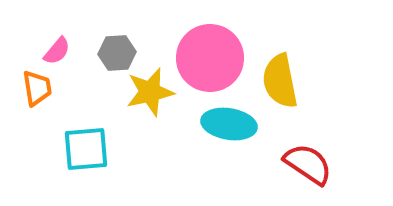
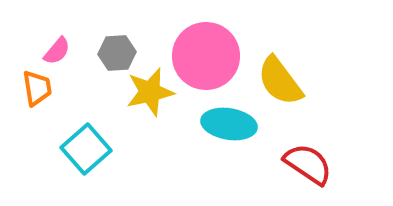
pink circle: moved 4 px left, 2 px up
yellow semicircle: rotated 26 degrees counterclockwise
cyan square: rotated 36 degrees counterclockwise
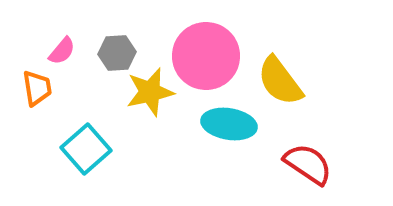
pink semicircle: moved 5 px right
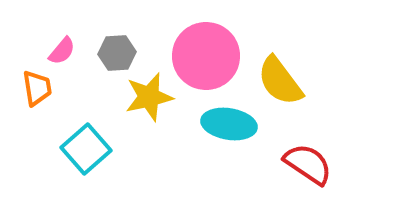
yellow star: moved 1 px left, 5 px down
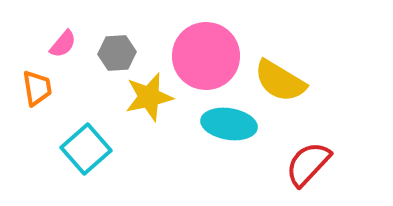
pink semicircle: moved 1 px right, 7 px up
yellow semicircle: rotated 22 degrees counterclockwise
red semicircle: rotated 81 degrees counterclockwise
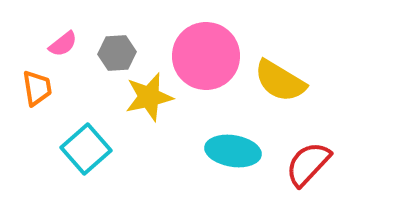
pink semicircle: rotated 12 degrees clockwise
cyan ellipse: moved 4 px right, 27 px down
